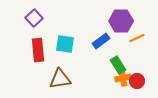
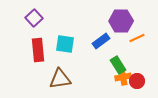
orange cross: moved 1 px up
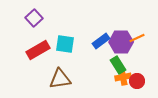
purple hexagon: moved 21 px down
red rectangle: rotated 65 degrees clockwise
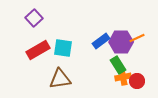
cyan square: moved 2 px left, 4 px down
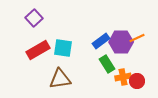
green rectangle: moved 11 px left, 1 px up
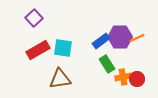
purple hexagon: moved 1 px left, 5 px up
red circle: moved 2 px up
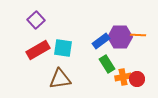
purple square: moved 2 px right, 2 px down
orange line: moved 1 px right, 3 px up; rotated 28 degrees clockwise
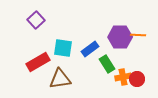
blue rectangle: moved 11 px left, 8 px down
red rectangle: moved 12 px down
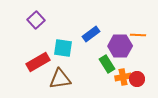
purple hexagon: moved 9 px down
blue rectangle: moved 1 px right, 15 px up
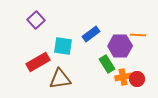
cyan square: moved 2 px up
